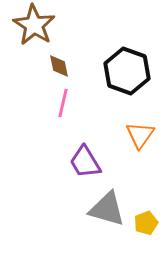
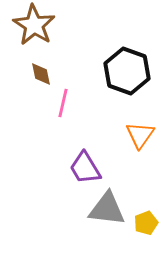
brown diamond: moved 18 px left, 8 px down
purple trapezoid: moved 6 px down
gray triangle: rotated 9 degrees counterclockwise
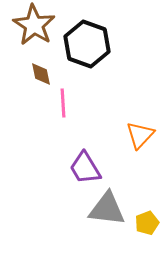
black hexagon: moved 40 px left, 27 px up
pink line: rotated 16 degrees counterclockwise
orange triangle: rotated 8 degrees clockwise
yellow pentagon: moved 1 px right
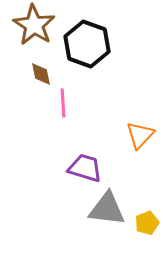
purple trapezoid: rotated 138 degrees clockwise
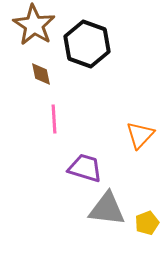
pink line: moved 9 px left, 16 px down
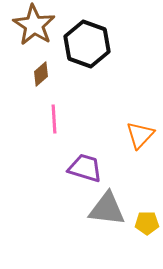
brown diamond: rotated 60 degrees clockwise
yellow pentagon: rotated 20 degrees clockwise
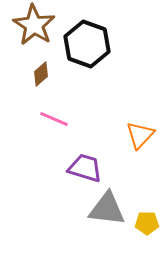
pink line: rotated 64 degrees counterclockwise
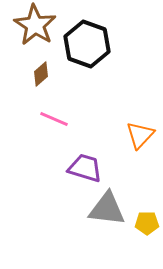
brown star: moved 1 px right
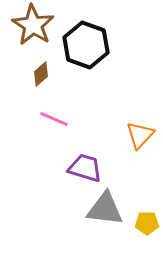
brown star: moved 2 px left
black hexagon: moved 1 px left, 1 px down
gray triangle: moved 2 px left
